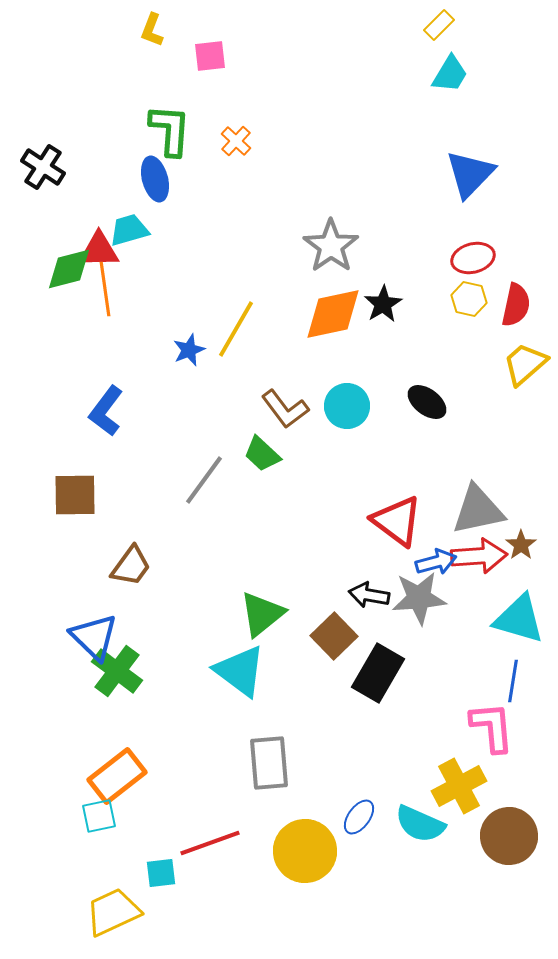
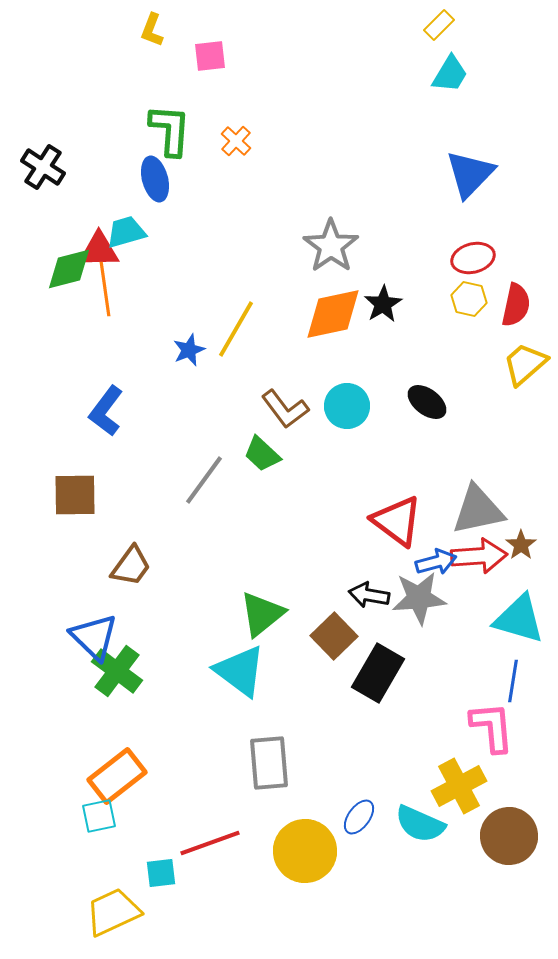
cyan trapezoid at (129, 230): moved 3 px left, 2 px down
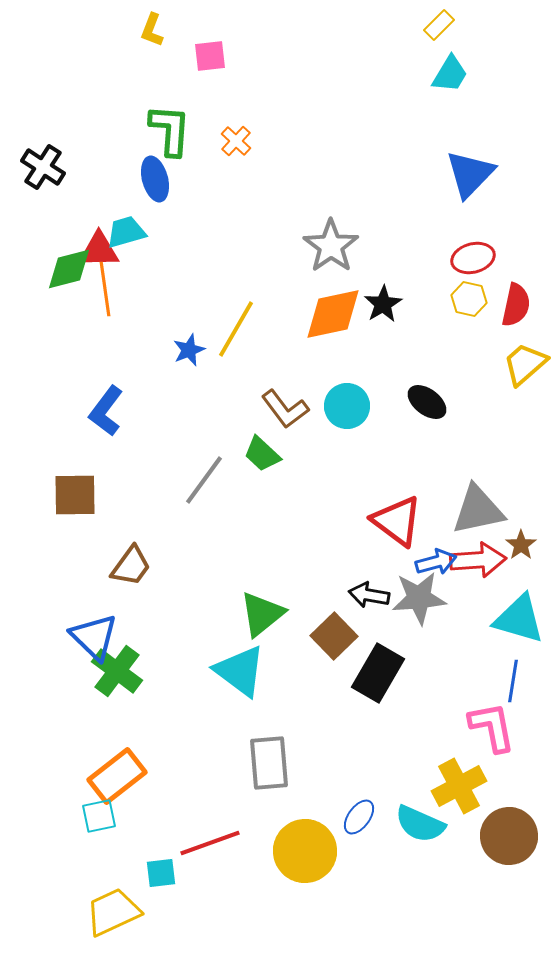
red arrow at (479, 556): moved 1 px left, 4 px down
pink L-shape at (492, 727): rotated 6 degrees counterclockwise
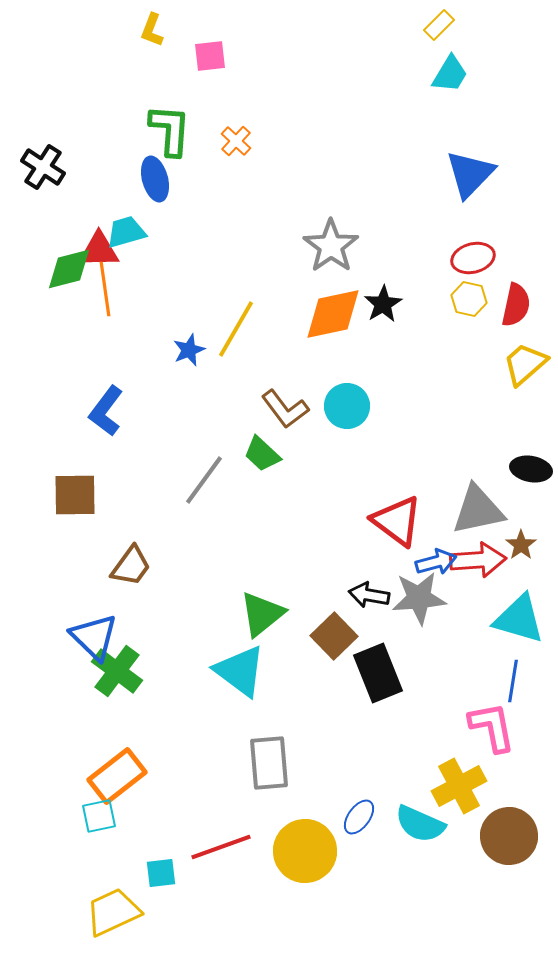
black ellipse at (427, 402): moved 104 px right, 67 px down; rotated 27 degrees counterclockwise
black rectangle at (378, 673): rotated 52 degrees counterclockwise
red line at (210, 843): moved 11 px right, 4 px down
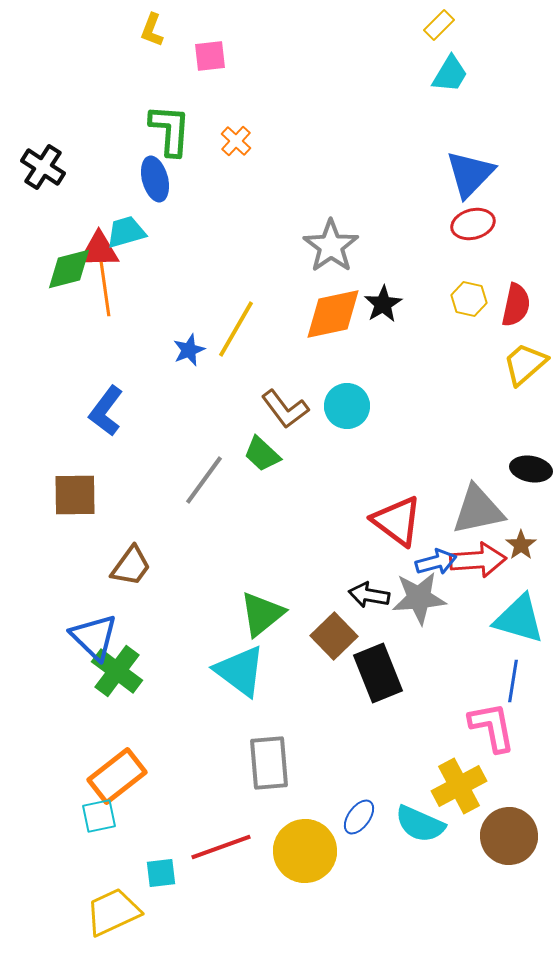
red ellipse at (473, 258): moved 34 px up
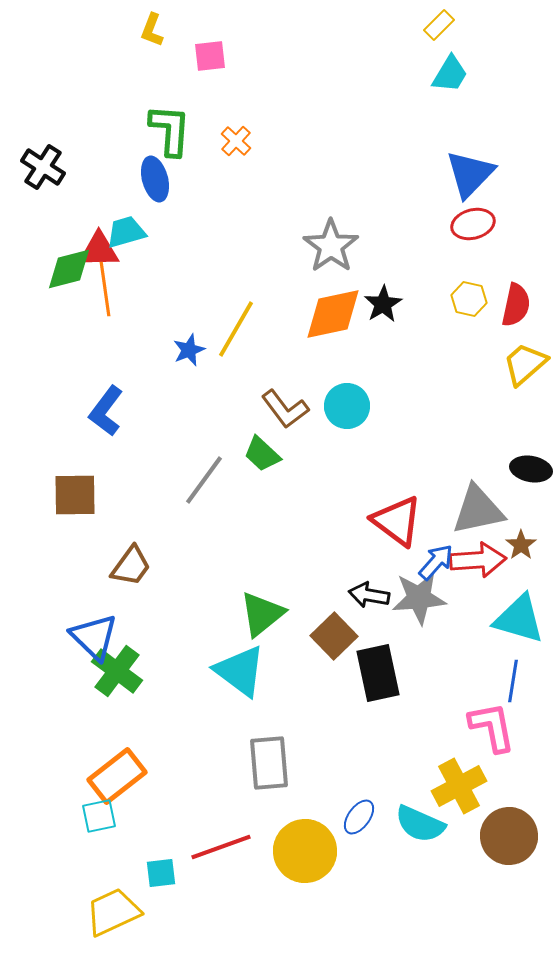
blue arrow at (436, 562): rotated 33 degrees counterclockwise
black rectangle at (378, 673): rotated 10 degrees clockwise
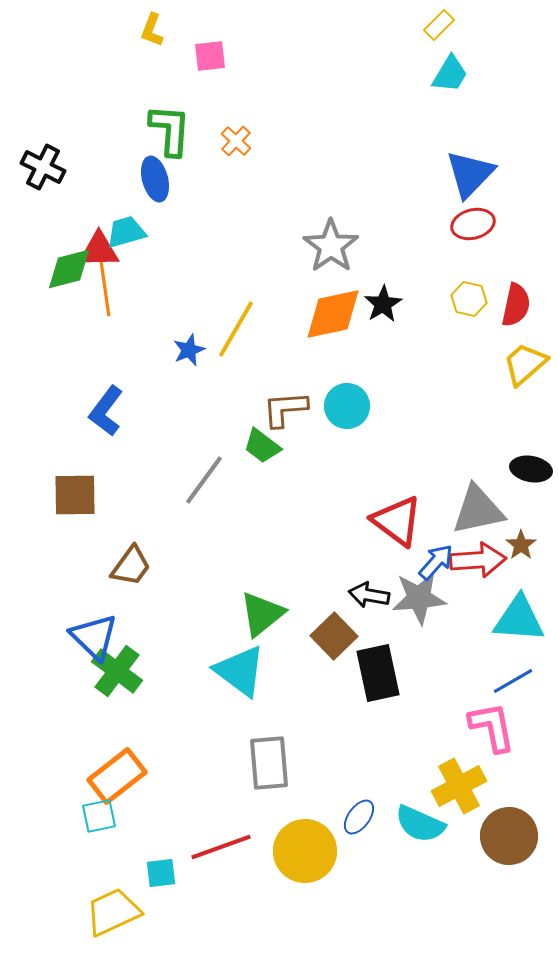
black cross at (43, 167): rotated 6 degrees counterclockwise
brown L-shape at (285, 409): rotated 123 degrees clockwise
green trapezoid at (262, 454): moved 8 px up; rotated 6 degrees counterclockwise
cyan triangle at (519, 619): rotated 12 degrees counterclockwise
blue line at (513, 681): rotated 51 degrees clockwise
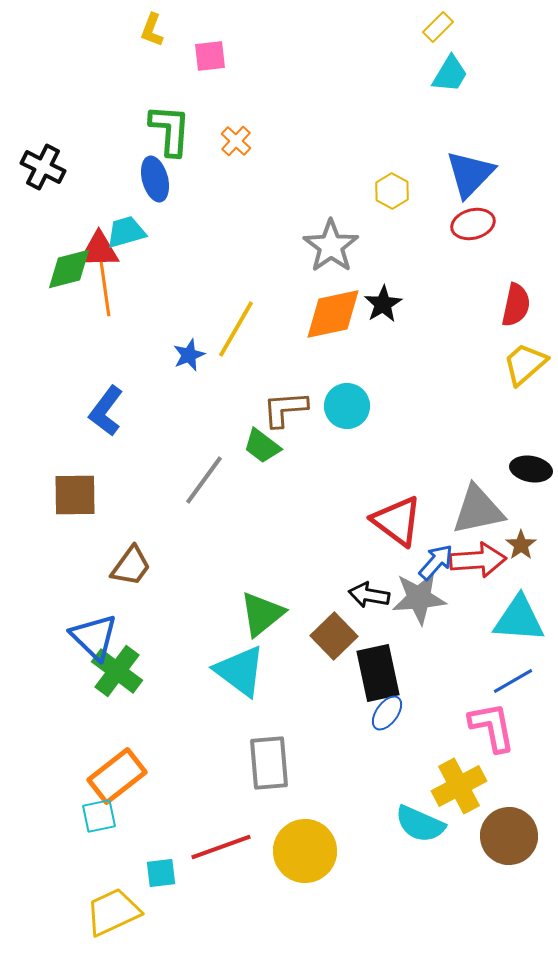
yellow rectangle at (439, 25): moved 1 px left, 2 px down
yellow hexagon at (469, 299): moved 77 px left, 108 px up; rotated 16 degrees clockwise
blue star at (189, 350): moved 5 px down
blue ellipse at (359, 817): moved 28 px right, 104 px up
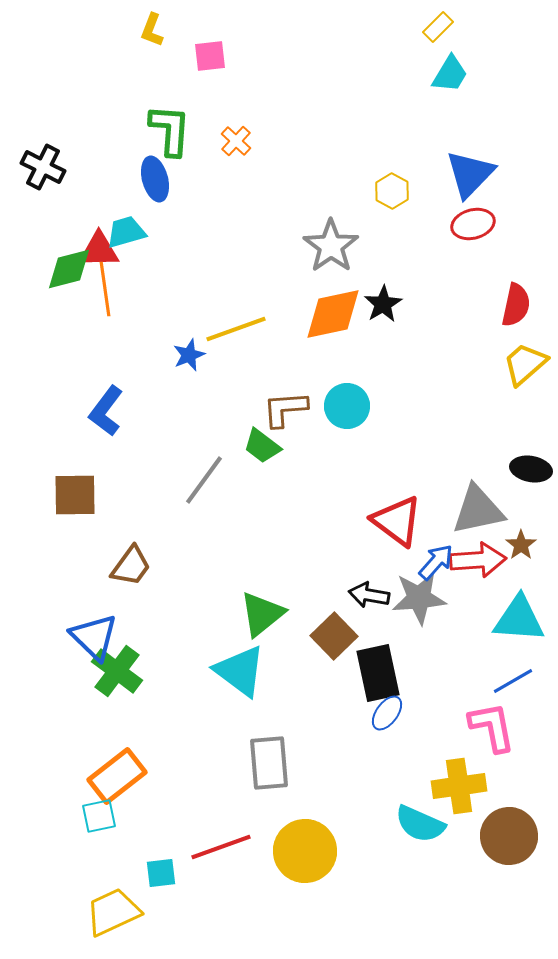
yellow line at (236, 329): rotated 40 degrees clockwise
yellow cross at (459, 786): rotated 20 degrees clockwise
